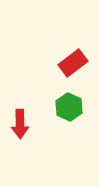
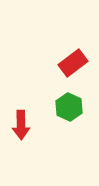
red arrow: moved 1 px right, 1 px down
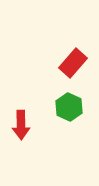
red rectangle: rotated 12 degrees counterclockwise
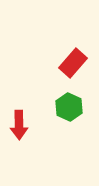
red arrow: moved 2 px left
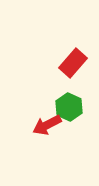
red arrow: moved 28 px right; rotated 64 degrees clockwise
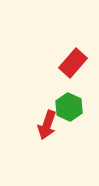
red arrow: rotated 44 degrees counterclockwise
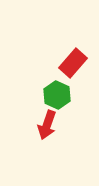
green hexagon: moved 12 px left, 12 px up
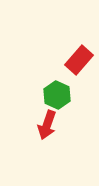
red rectangle: moved 6 px right, 3 px up
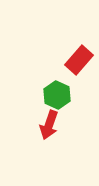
red arrow: moved 2 px right
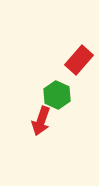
red arrow: moved 8 px left, 4 px up
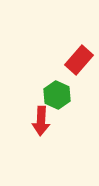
red arrow: rotated 16 degrees counterclockwise
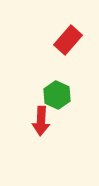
red rectangle: moved 11 px left, 20 px up
